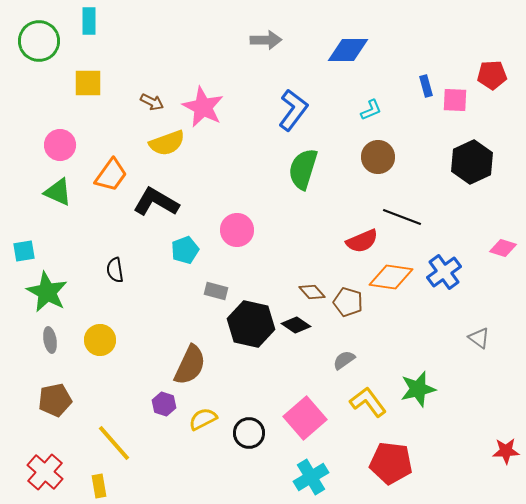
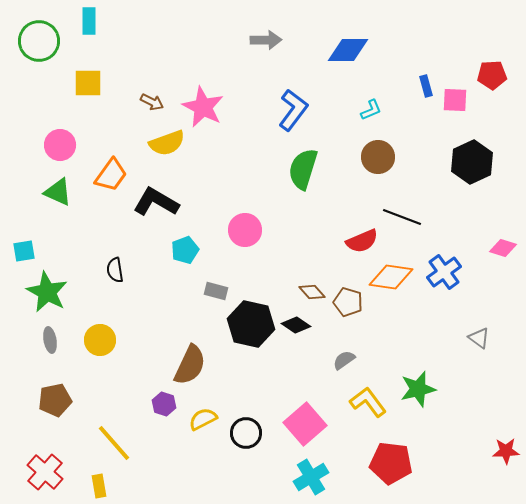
pink circle at (237, 230): moved 8 px right
pink square at (305, 418): moved 6 px down
black circle at (249, 433): moved 3 px left
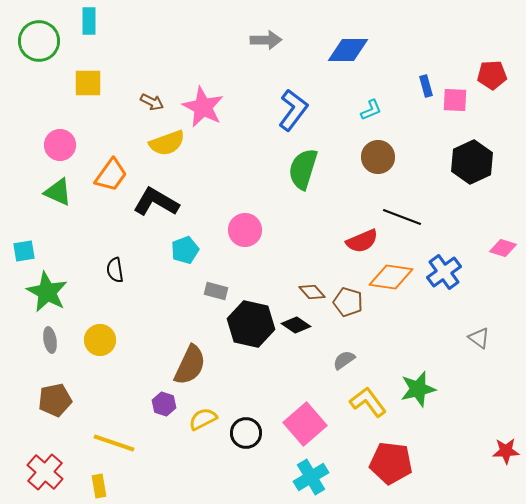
yellow line at (114, 443): rotated 30 degrees counterclockwise
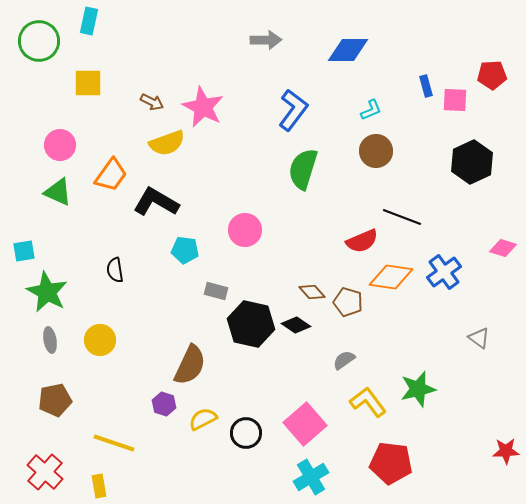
cyan rectangle at (89, 21): rotated 12 degrees clockwise
brown circle at (378, 157): moved 2 px left, 6 px up
cyan pentagon at (185, 250): rotated 28 degrees clockwise
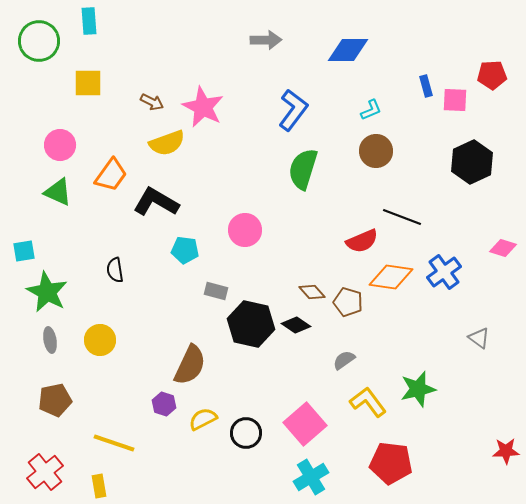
cyan rectangle at (89, 21): rotated 16 degrees counterclockwise
red cross at (45, 472): rotated 9 degrees clockwise
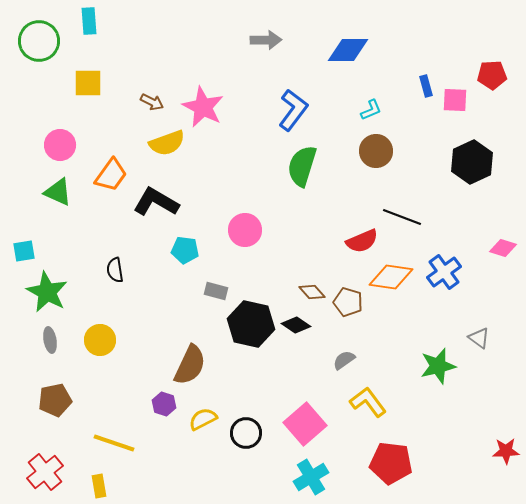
green semicircle at (303, 169): moved 1 px left, 3 px up
green star at (418, 389): moved 20 px right, 23 px up
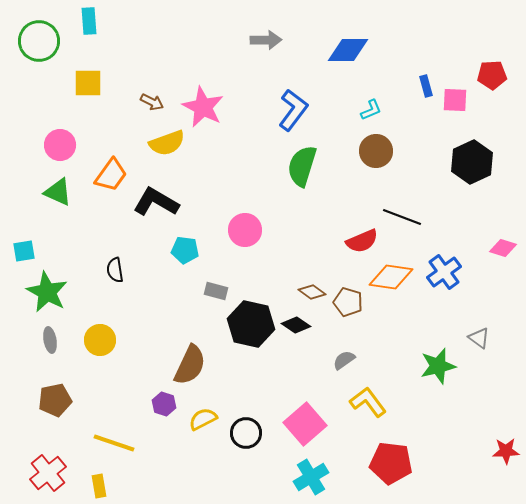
brown diamond at (312, 292): rotated 12 degrees counterclockwise
red cross at (45, 472): moved 3 px right, 1 px down
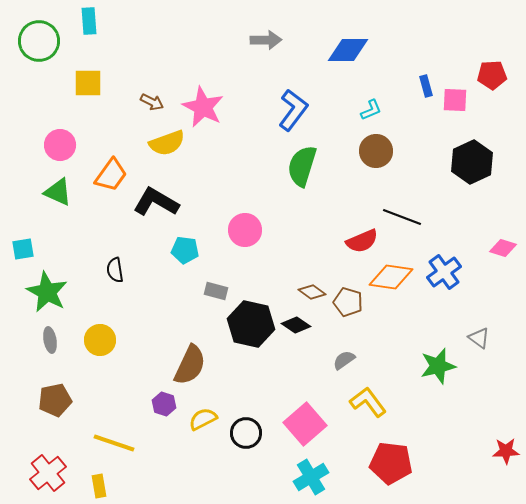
cyan square at (24, 251): moved 1 px left, 2 px up
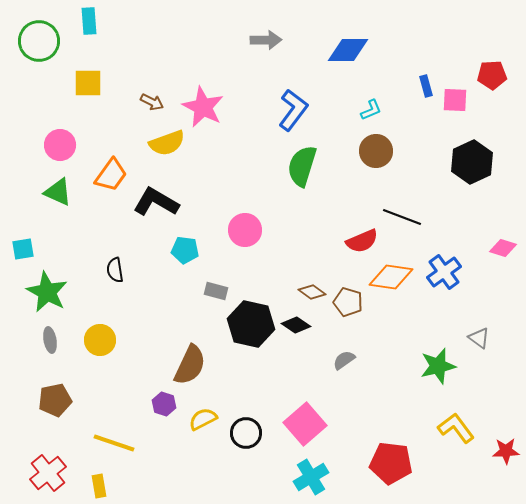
yellow L-shape at (368, 402): moved 88 px right, 26 px down
